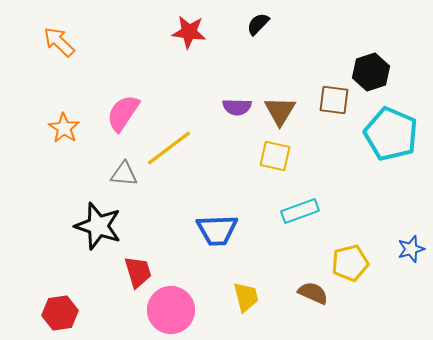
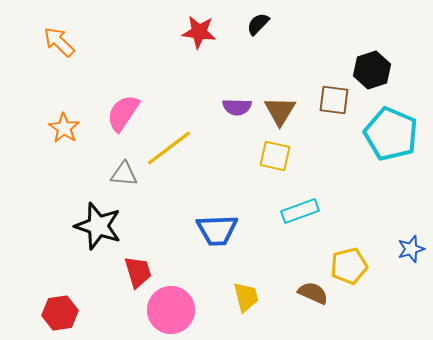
red star: moved 10 px right
black hexagon: moved 1 px right, 2 px up
yellow pentagon: moved 1 px left, 3 px down
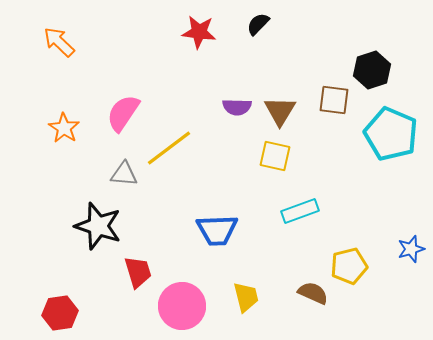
pink circle: moved 11 px right, 4 px up
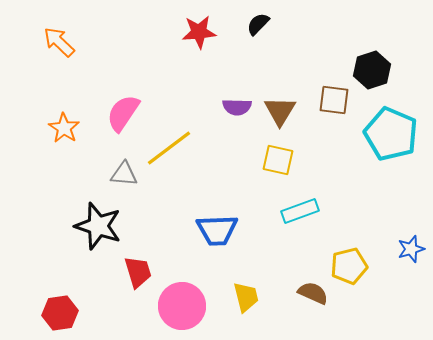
red star: rotated 12 degrees counterclockwise
yellow square: moved 3 px right, 4 px down
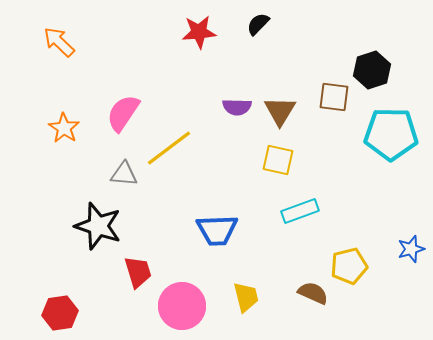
brown square: moved 3 px up
cyan pentagon: rotated 22 degrees counterclockwise
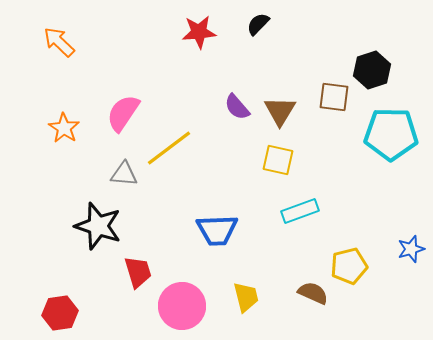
purple semicircle: rotated 48 degrees clockwise
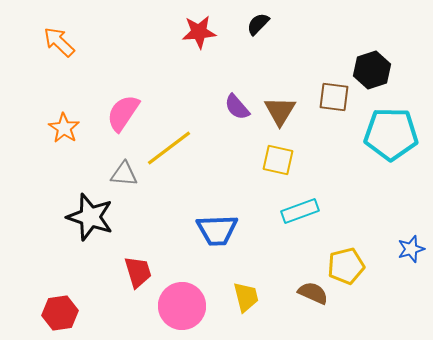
black star: moved 8 px left, 9 px up
yellow pentagon: moved 3 px left
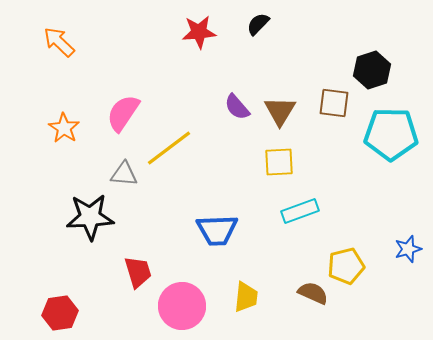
brown square: moved 6 px down
yellow square: moved 1 px right, 2 px down; rotated 16 degrees counterclockwise
black star: rotated 21 degrees counterclockwise
blue star: moved 3 px left
yellow trapezoid: rotated 20 degrees clockwise
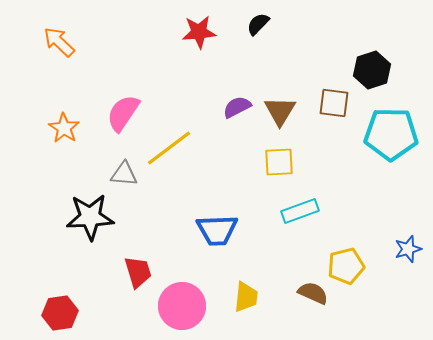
purple semicircle: rotated 104 degrees clockwise
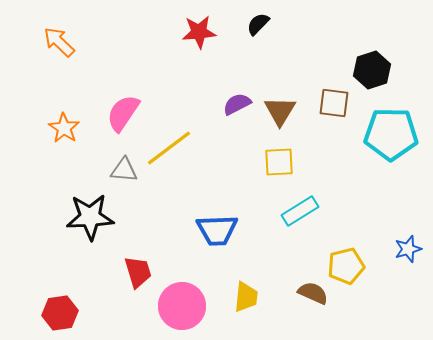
purple semicircle: moved 3 px up
gray triangle: moved 4 px up
cyan rectangle: rotated 12 degrees counterclockwise
